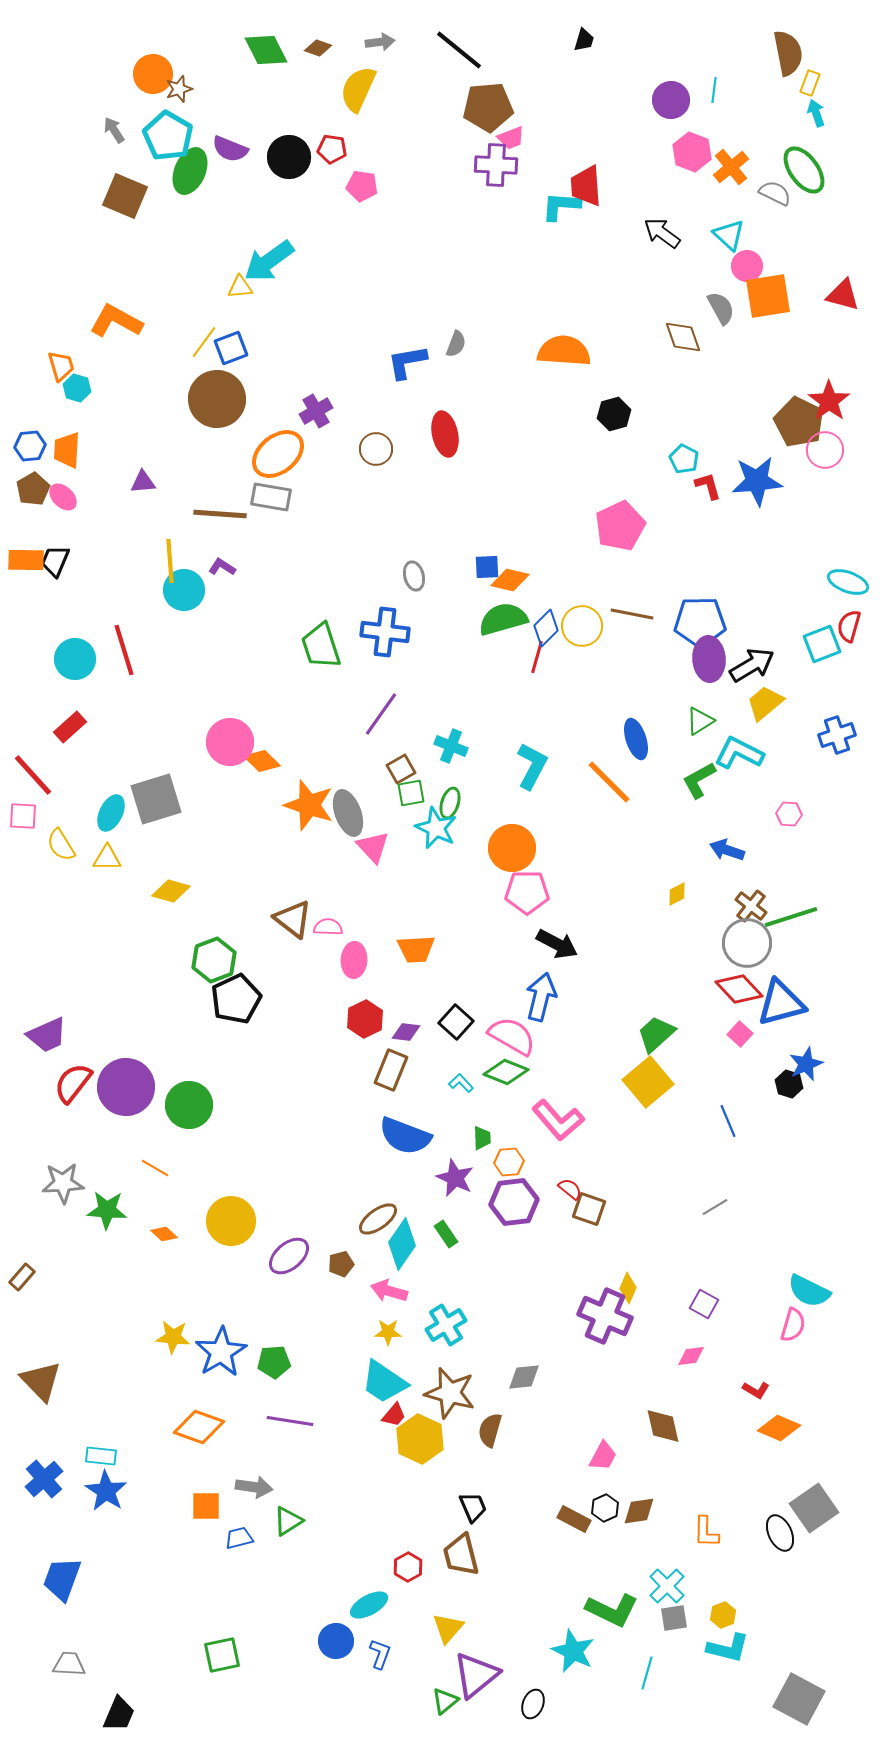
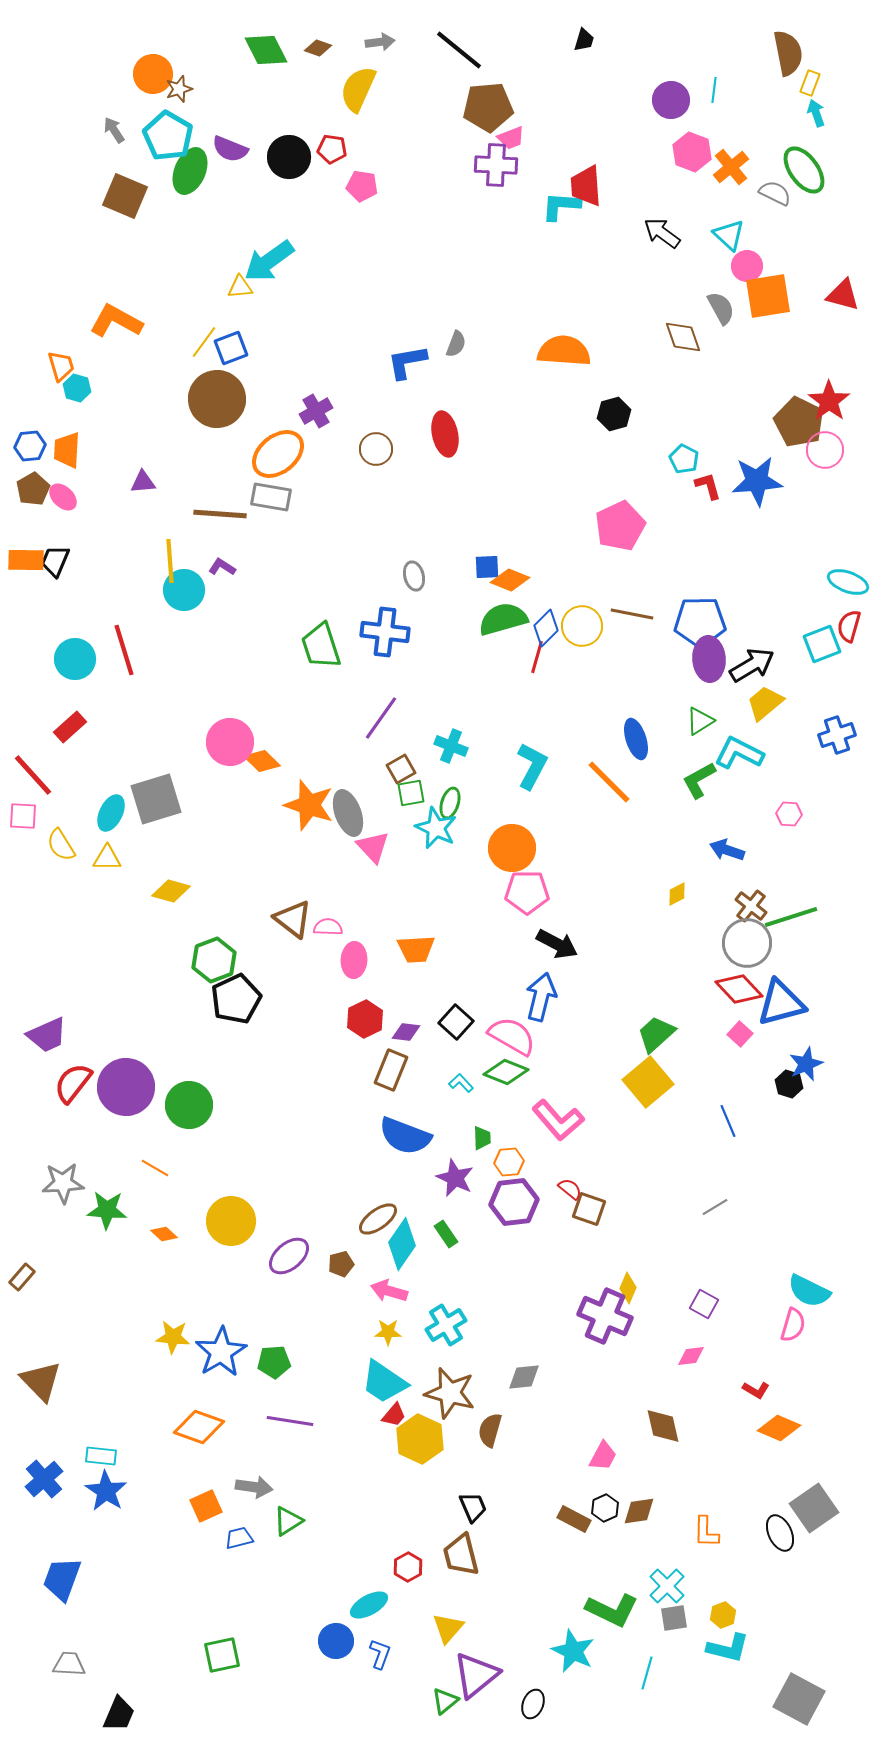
orange diamond at (510, 580): rotated 9 degrees clockwise
purple line at (381, 714): moved 4 px down
orange square at (206, 1506): rotated 24 degrees counterclockwise
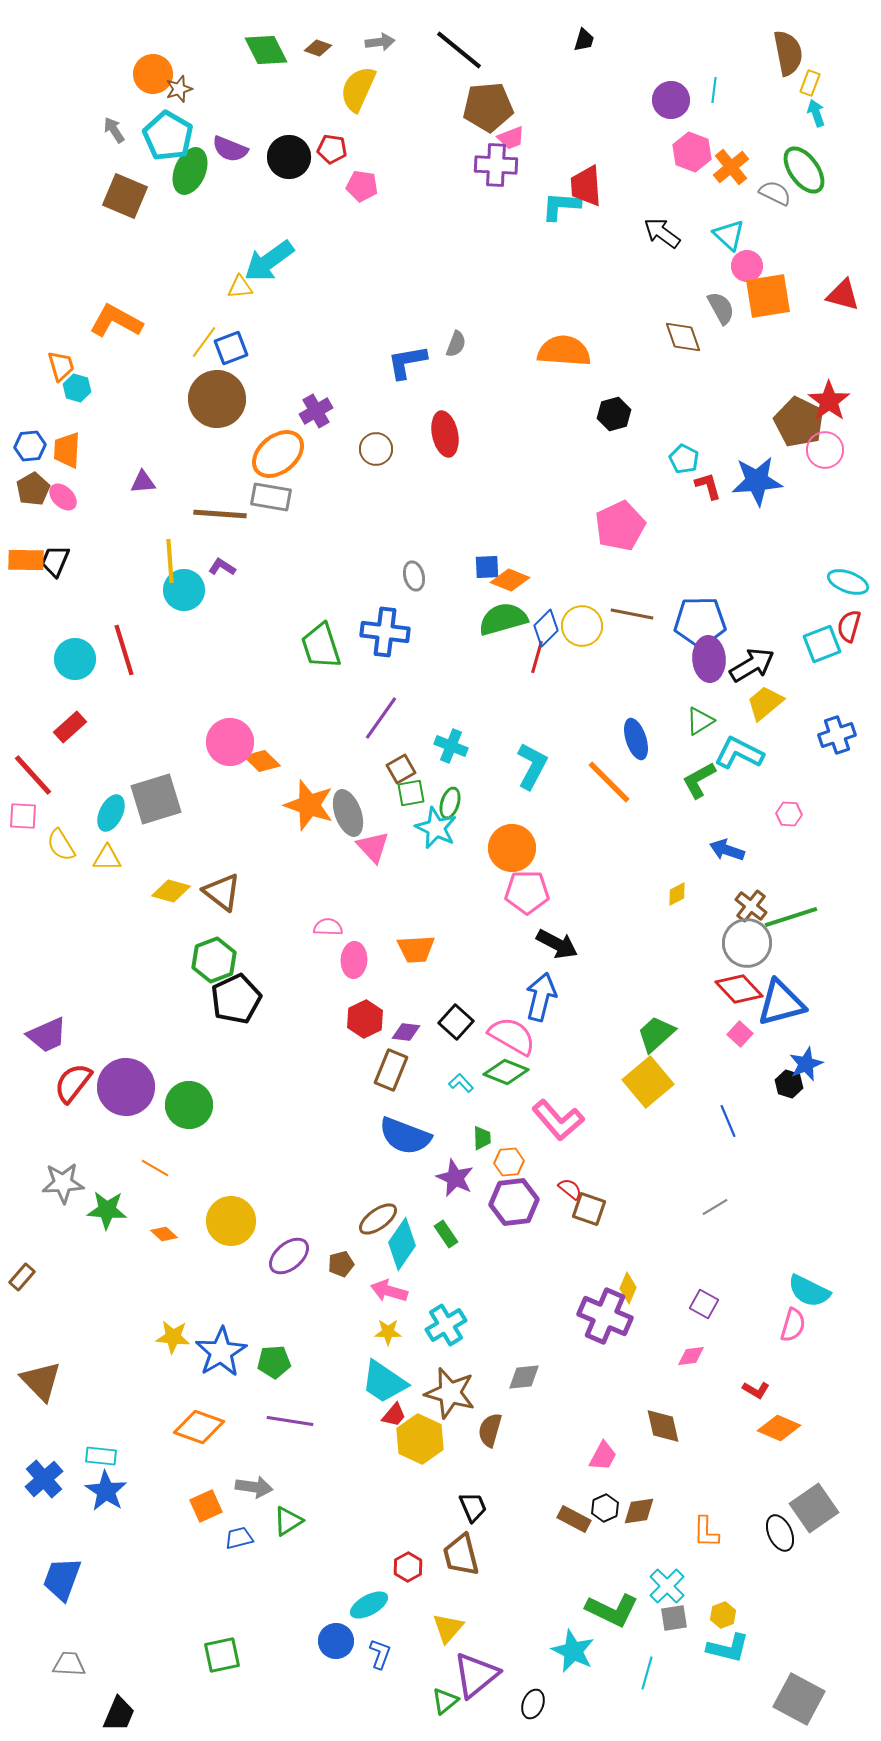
brown triangle at (293, 919): moved 71 px left, 27 px up
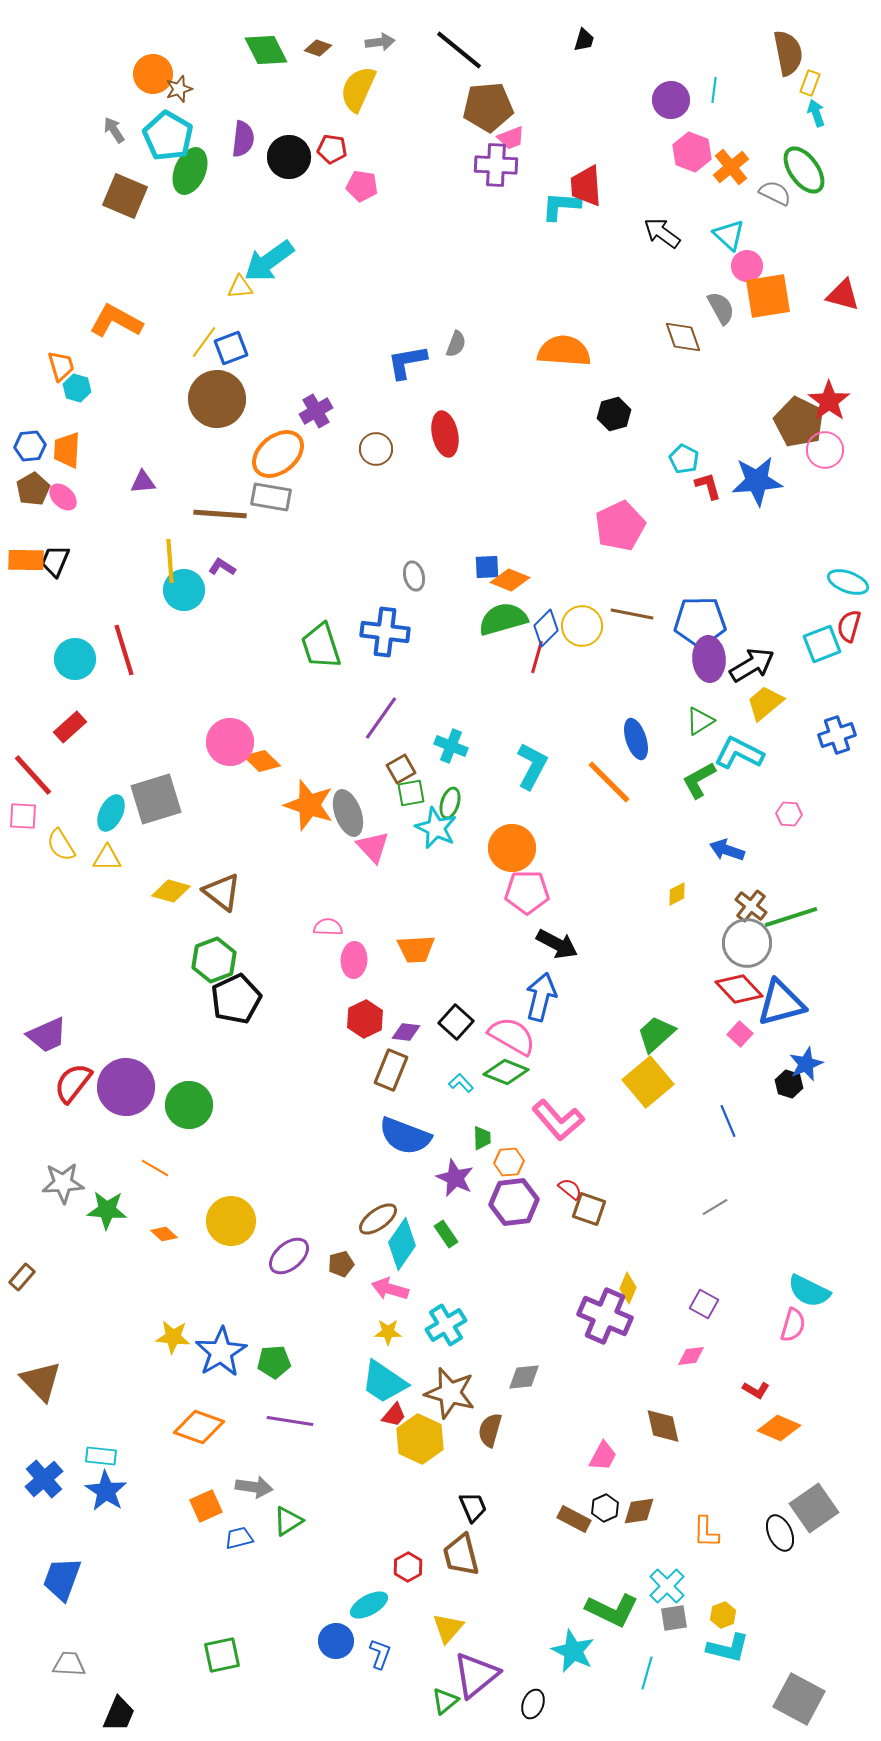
purple semicircle at (230, 149): moved 13 px right, 10 px up; rotated 105 degrees counterclockwise
pink arrow at (389, 1291): moved 1 px right, 2 px up
